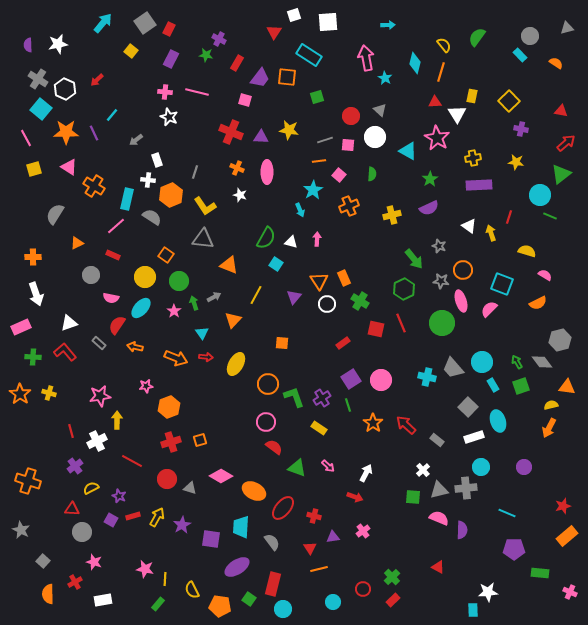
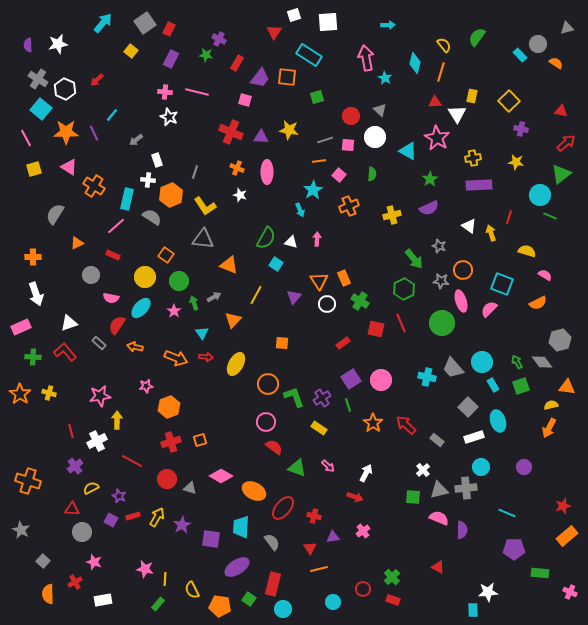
gray circle at (530, 36): moved 8 px right, 8 px down
red rectangle at (393, 600): rotated 64 degrees clockwise
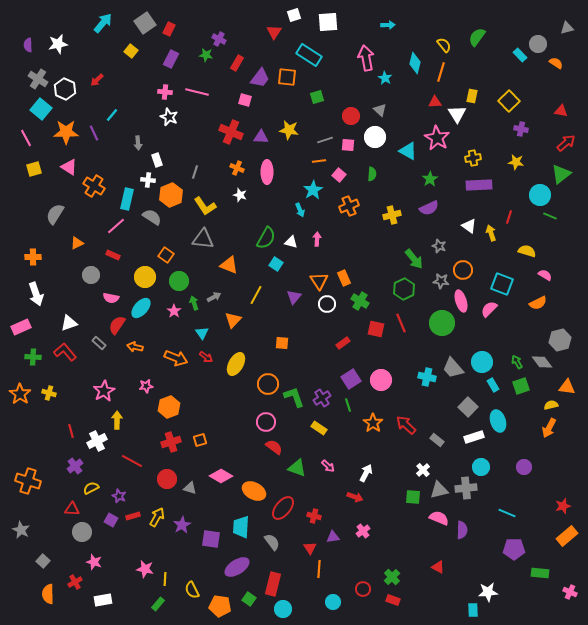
gray arrow at (136, 140): moved 2 px right, 3 px down; rotated 56 degrees counterclockwise
red arrow at (206, 357): rotated 32 degrees clockwise
pink star at (100, 396): moved 4 px right, 5 px up; rotated 20 degrees counterclockwise
orange line at (319, 569): rotated 72 degrees counterclockwise
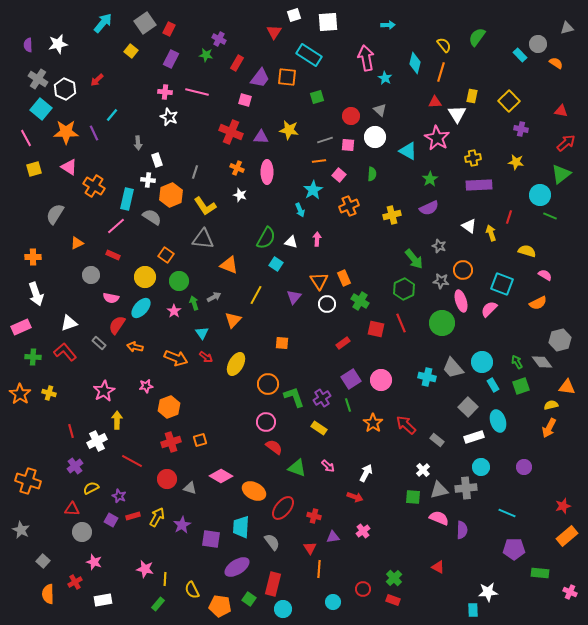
green cross at (392, 577): moved 2 px right, 1 px down
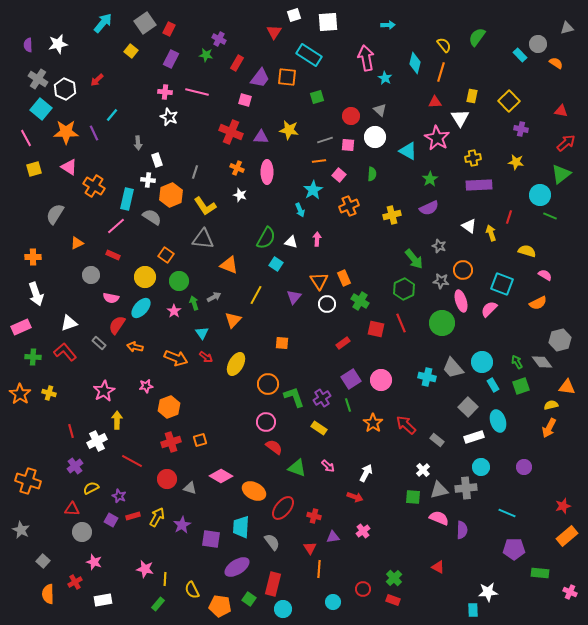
white triangle at (457, 114): moved 3 px right, 4 px down
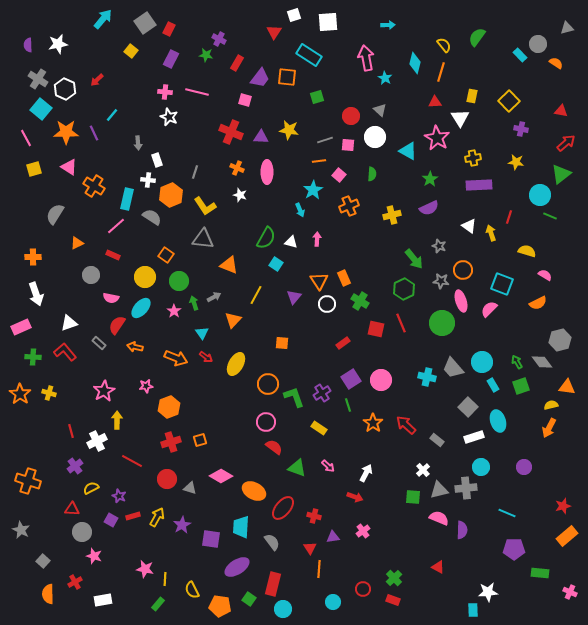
cyan arrow at (103, 23): moved 4 px up
purple cross at (322, 398): moved 5 px up
pink star at (94, 562): moved 6 px up
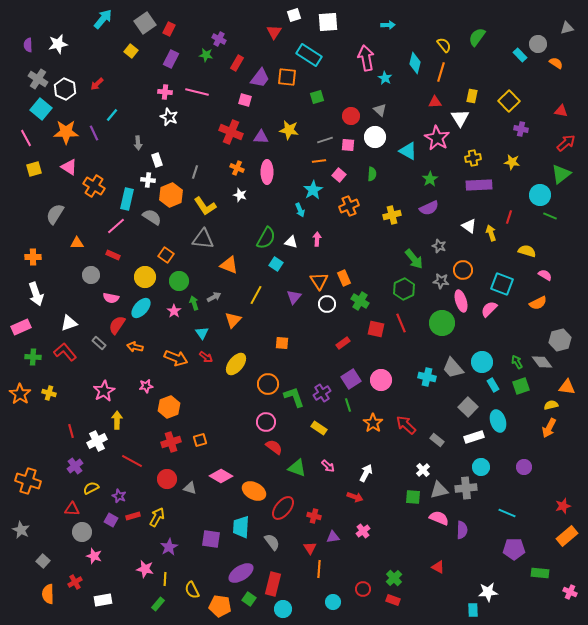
red arrow at (97, 80): moved 4 px down
yellow star at (516, 162): moved 4 px left
orange triangle at (77, 243): rotated 24 degrees clockwise
yellow ellipse at (236, 364): rotated 10 degrees clockwise
purple star at (182, 525): moved 13 px left, 22 px down
purple ellipse at (237, 567): moved 4 px right, 6 px down
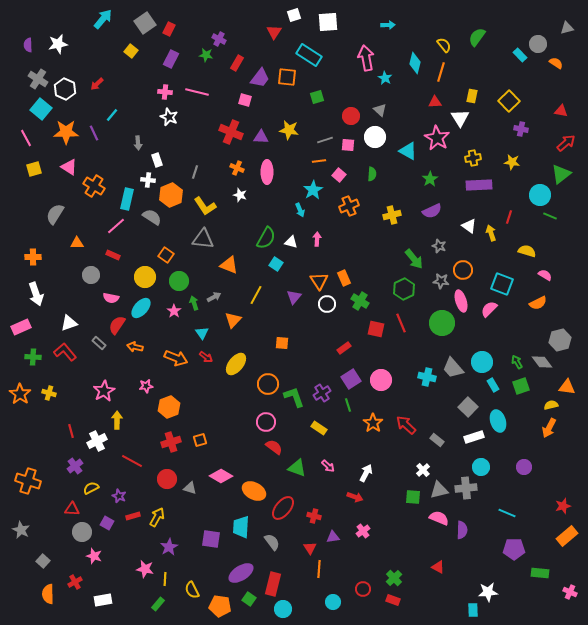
purple semicircle at (429, 208): moved 3 px right, 3 px down
red rectangle at (343, 343): moved 1 px right, 5 px down
purple square at (111, 520): moved 4 px left, 3 px down
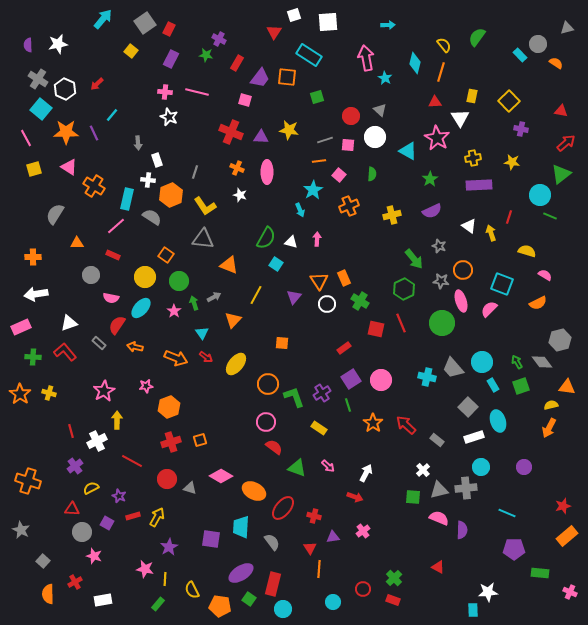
white arrow at (36, 294): rotated 100 degrees clockwise
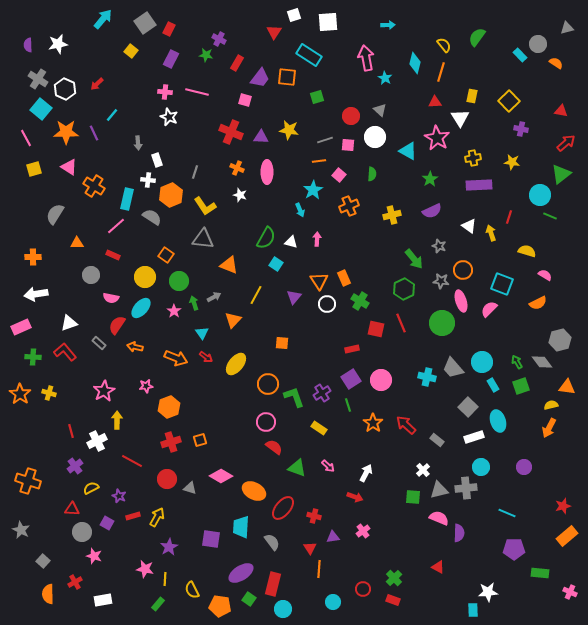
red rectangle at (344, 348): moved 8 px right, 1 px down; rotated 24 degrees clockwise
purple semicircle at (462, 530): moved 3 px left, 3 px down
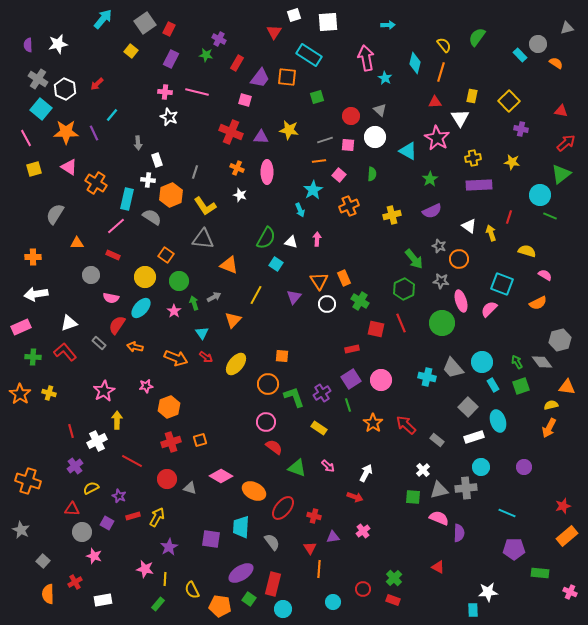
orange cross at (94, 186): moved 2 px right, 3 px up
orange circle at (463, 270): moved 4 px left, 11 px up
orange square at (282, 343): moved 13 px down
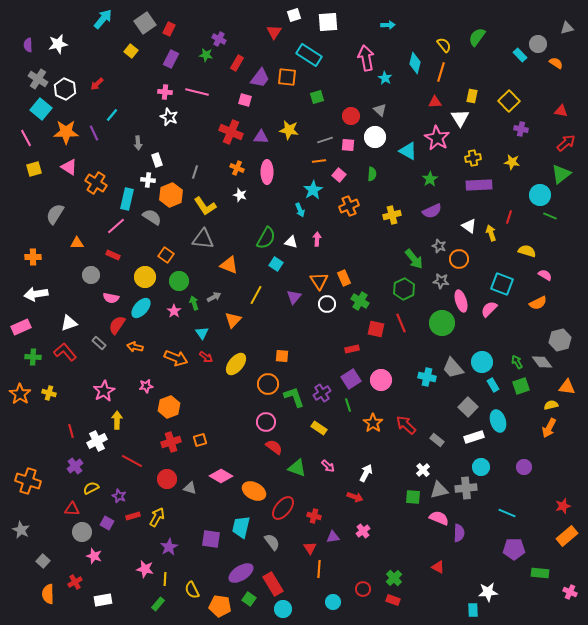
cyan trapezoid at (241, 527): rotated 10 degrees clockwise
red rectangle at (273, 584): rotated 45 degrees counterclockwise
